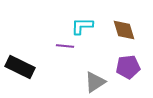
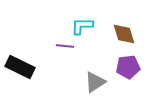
brown diamond: moved 4 px down
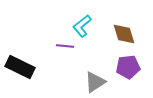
cyan L-shape: rotated 40 degrees counterclockwise
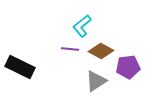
brown diamond: moved 23 px left, 17 px down; rotated 45 degrees counterclockwise
purple line: moved 5 px right, 3 px down
gray triangle: moved 1 px right, 1 px up
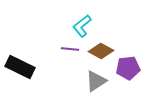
purple pentagon: moved 1 px down
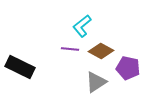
purple pentagon: rotated 20 degrees clockwise
gray triangle: moved 1 px down
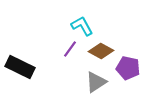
cyan L-shape: rotated 100 degrees clockwise
purple line: rotated 60 degrees counterclockwise
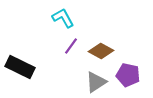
cyan L-shape: moved 19 px left, 8 px up
purple line: moved 1 px right, 3 px up
purple pentagon: moved 7 px down
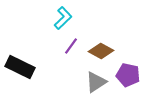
cyan L-shape: rotated 75 degrees clockwise
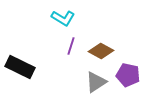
cyan L-shape: rotated 75 degrees clockwise
purple line: rotated 18 degrees counterclockwise
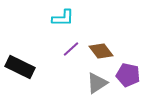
cyan L-shape: rotated 30 degrees counterclockwise
purple line: moved 3 px down; rotated 30 degrees clockwise
brown diamond: rotated 25 degrees clockwise
gray triangle: moved 1 px right, 1 px down
